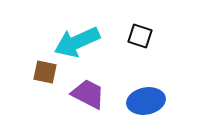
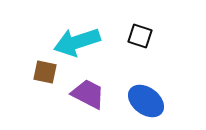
cyan arrow: rotated 6 degrees clockwise
blue ellipse: rotated 48 degrees clockwise
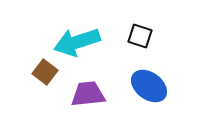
brown square: rotated 25 degrees clockwise
purple trapezoid: rotated 33 degrees counterclockwise
blue ellipse: moved 3 px right, 15 px up
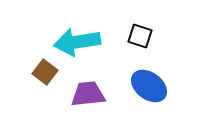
cyan arrow: rotated 9 degrees clockwise
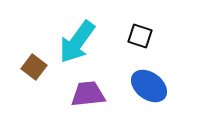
cyan arrow: rotated 45 degrees counterclockwise
brown square: moved 11 px left, 5 px up
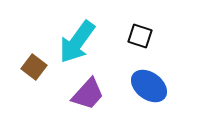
purple trapezoid: rotated 138 degrees clockwise
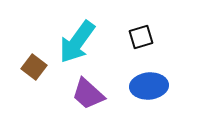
black square: moved 1 px right, 1 px down; rotated 35 degrees counterclockwise
blue ellipse: rotated 42 degrees counterclockwise
purple trapezoid: rotated 90 degrees clockwise
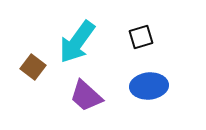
brown square: moved 1 px left
purple trapezoid: moved 2 px left, 2 px down
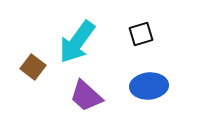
black square: moved 3 px up
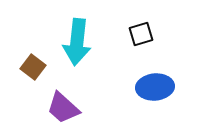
cyan arrow: rotated 30 degrees counterclockwise
blue ellipse: moved 6 px right, 1 px down
purple trapezoid: moved 23 px left, 12 px down
